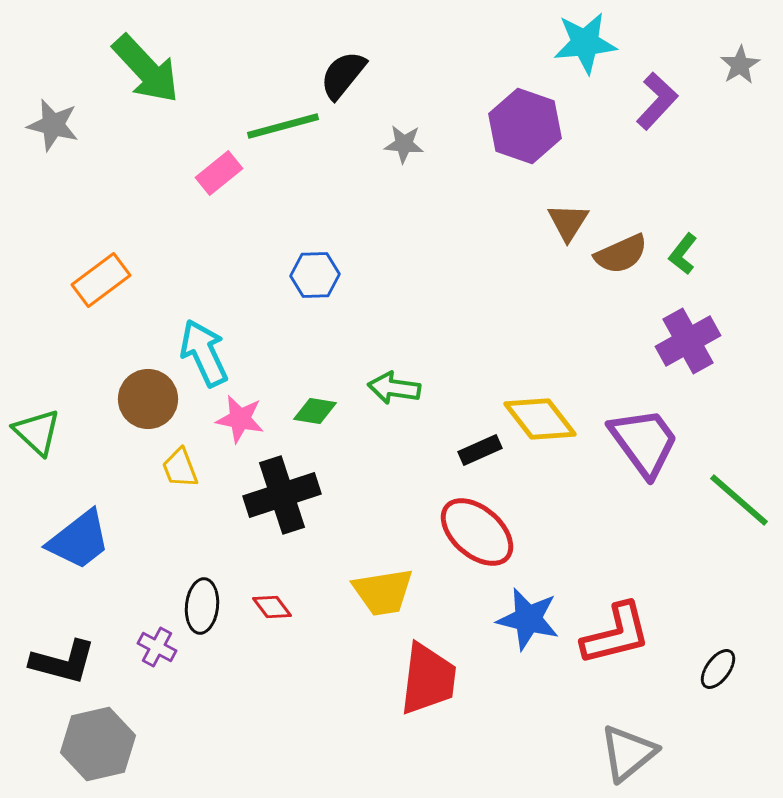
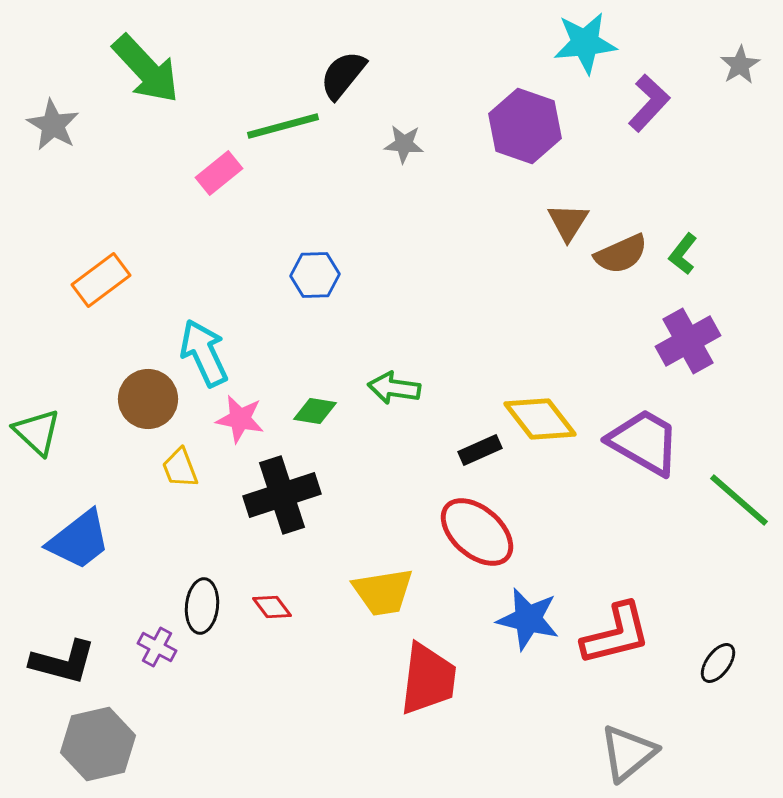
purple L-shape at (657, 101): moved 8 px left, 2 px down
gray star at (53, 125): rotated 16 degrees clockwise
purple trapezoid at (644, 442): rotated 24 degrees counterclockwise
black ellipse at (718, 669): moved 6 px up
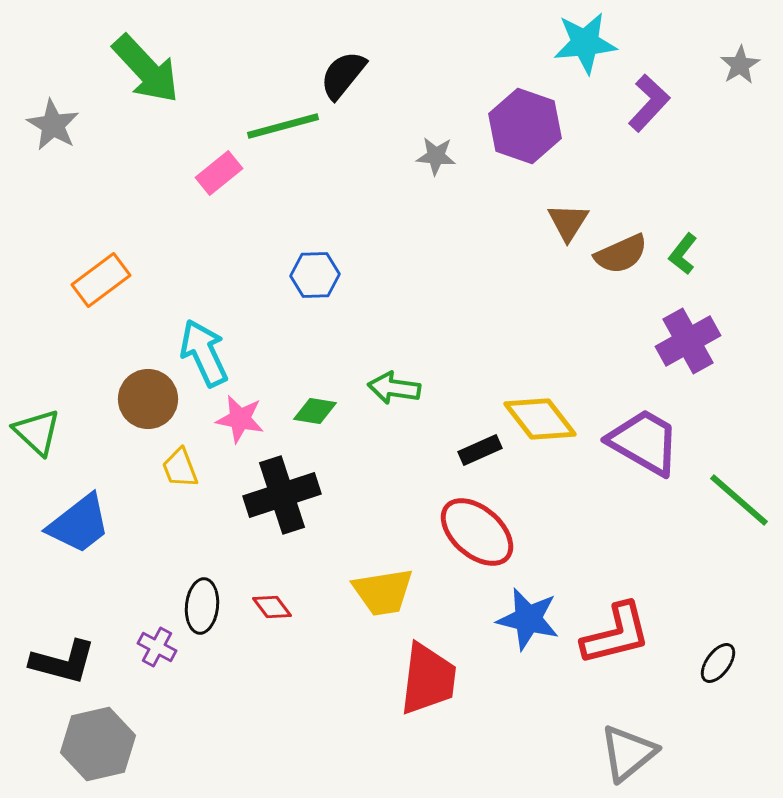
gray star at (404, 144): moved 32 px right, 12 px down
blue trapezoid at (79, 540): moved 16 px up
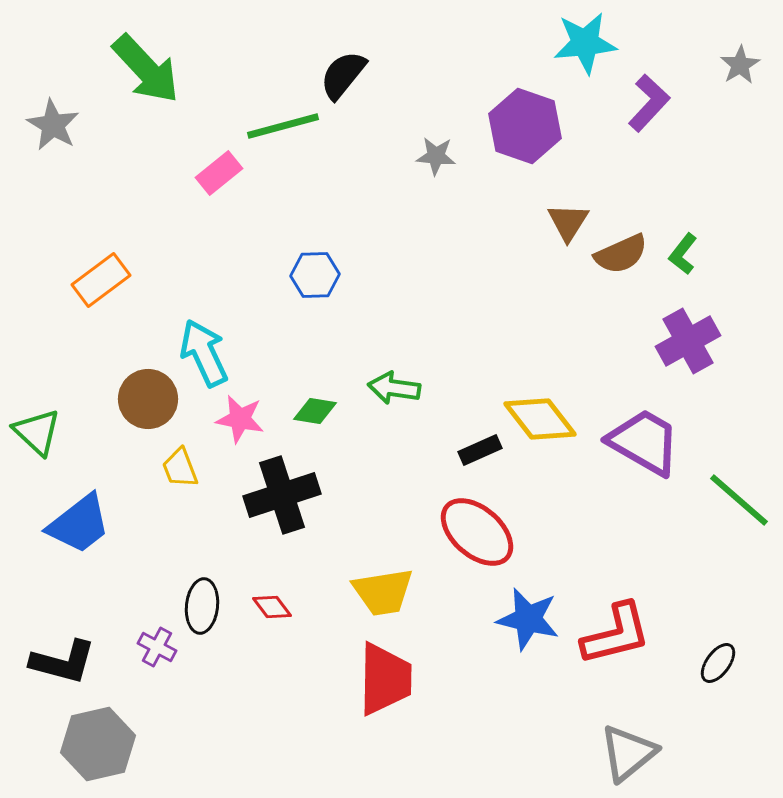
red trapezoid at (428, 679): moved 43 px left; rotated 6 degrees counterclockwise
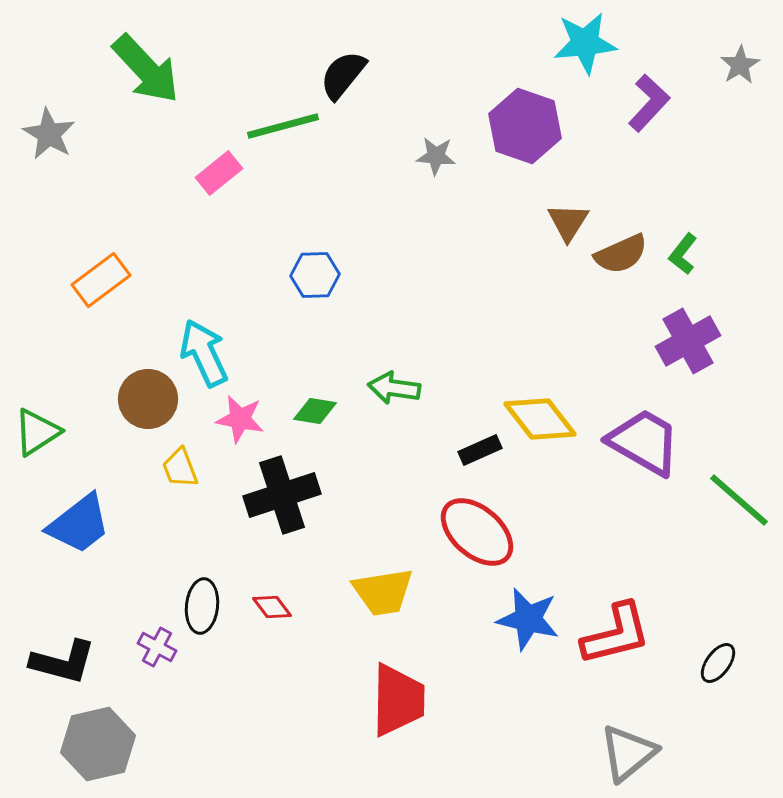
gray star at (53, 125): moved 4 px left, 9 px down
green triangle at (37, 432): rotated 44 degrees clockwise
red trapezoid at (385, 679): moved 13 px right, 21 px down
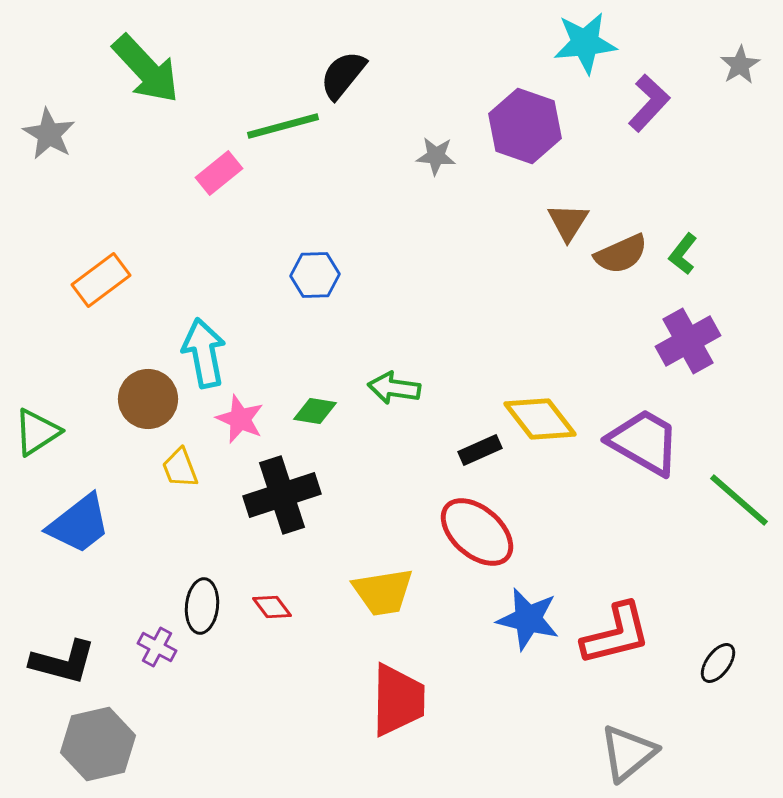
cyan arrow at (204, 353): rotated 14 degrees clockwise
pink star at (240, 419): rotated 12 degrees clockwise
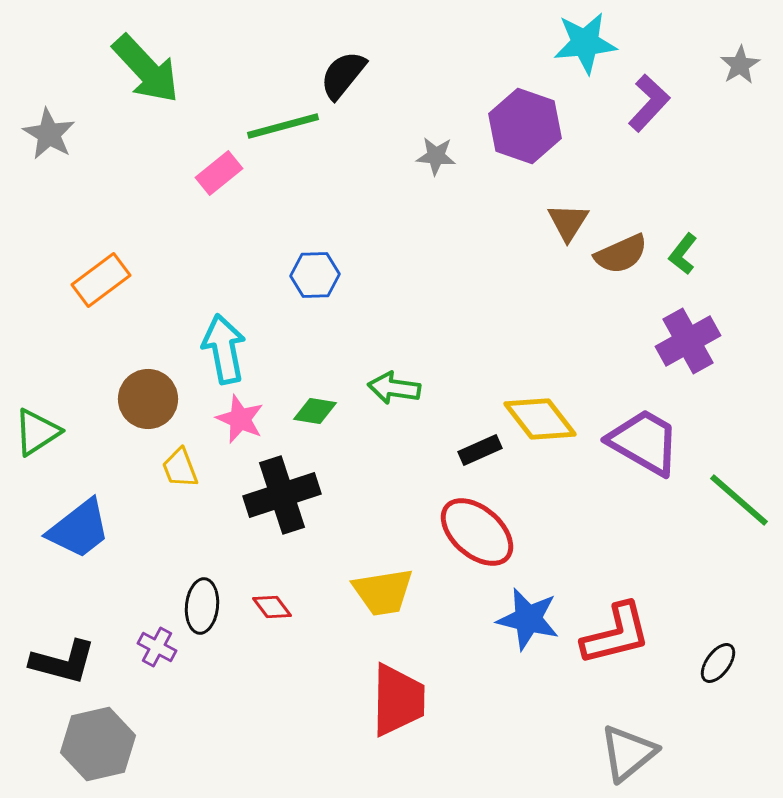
cyan arrow at (204, 353): moved 20 px right, 4 px up
blue trapezoid at (79, 524): moved 5 px down
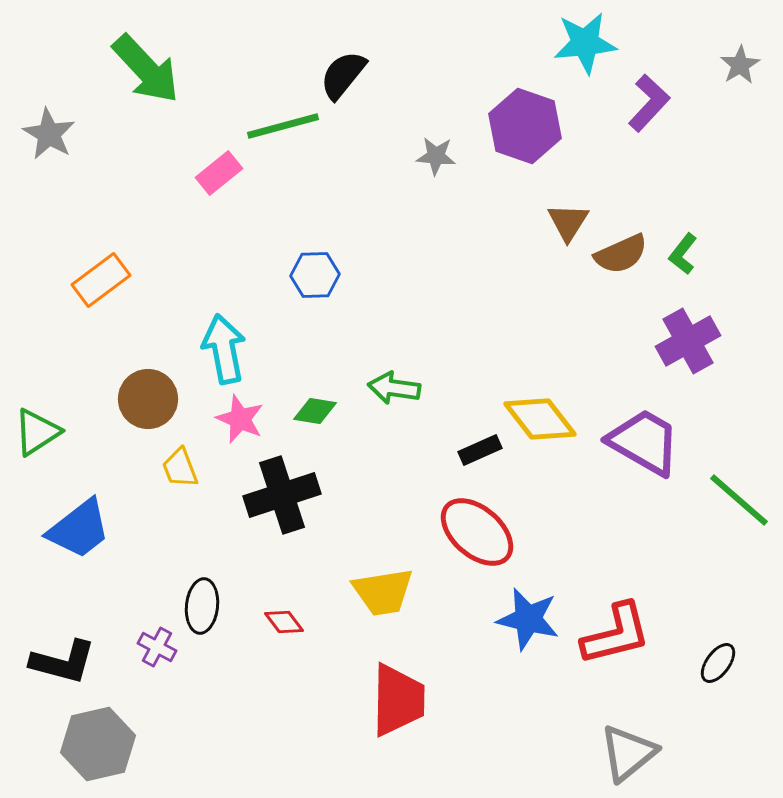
red diamond at (272, 607): moved 12 px right, 15 px down
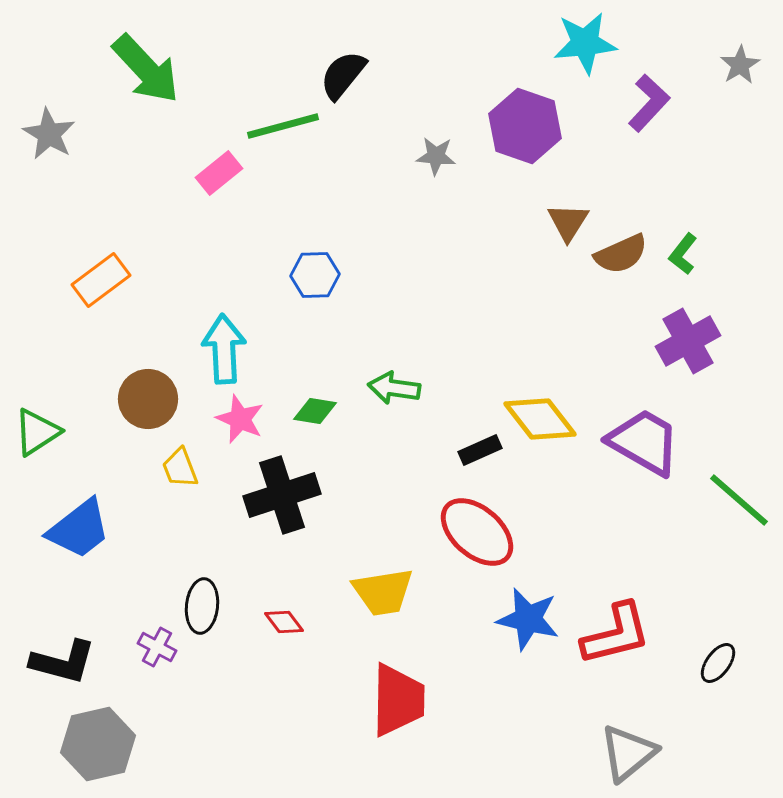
cyan arrow at (224, 349): rotated 8 degrees clockwise
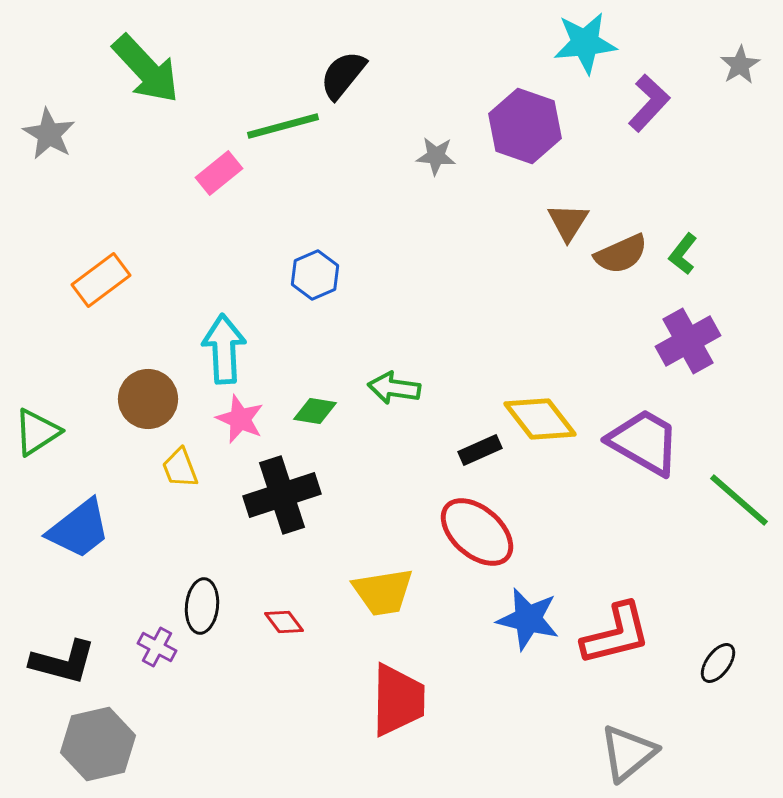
blue hexagon at (315, 275): rotated 21 degrees counterclockwise
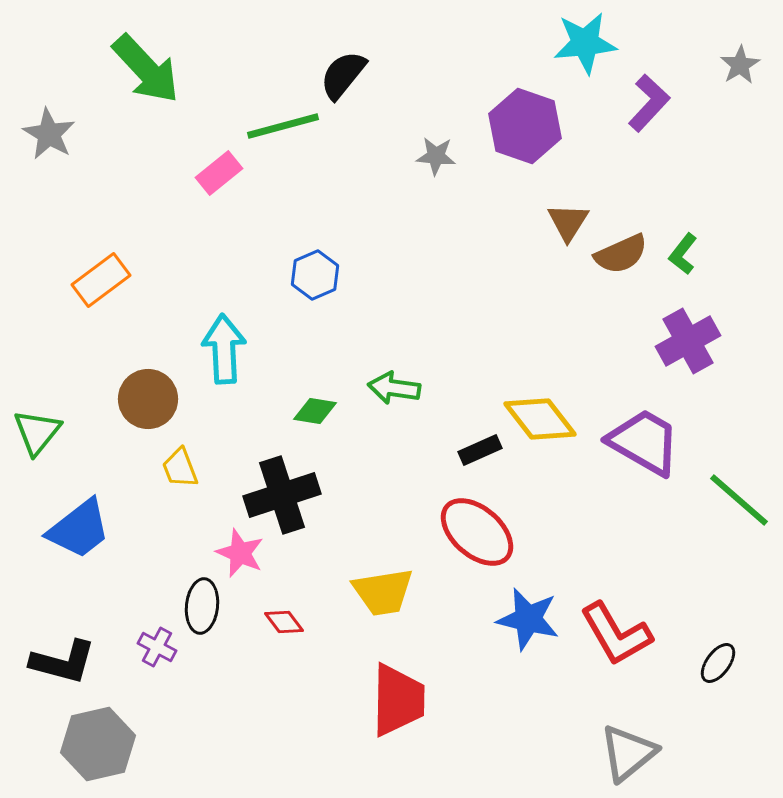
pink star at (240, 419): moved 134 px down
green triangle at (37, 432): rotated 18 degrees counterclockwise
red L-shape at (616, 634): rotated 74 degrees clockwise
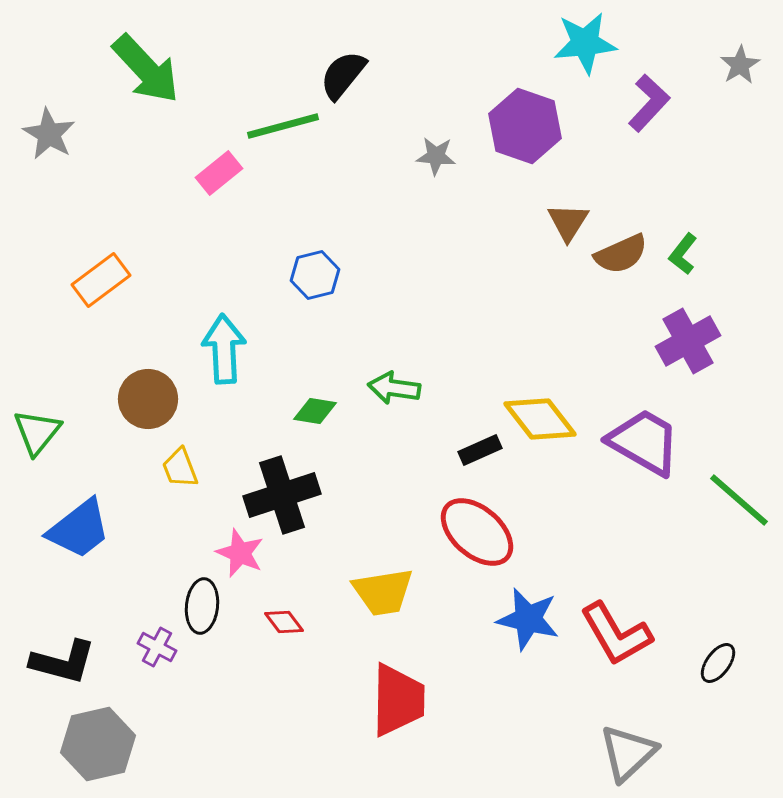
blue hexagon at (315, 275): rotated 9 degrees clockwise
gray triangle at (628, 753): rotated 4 degrees counterclockwise
